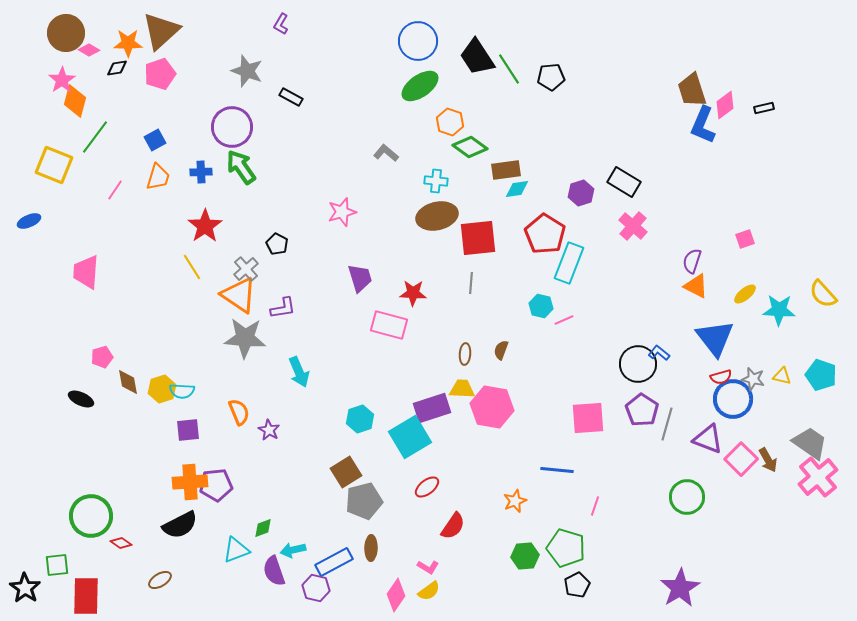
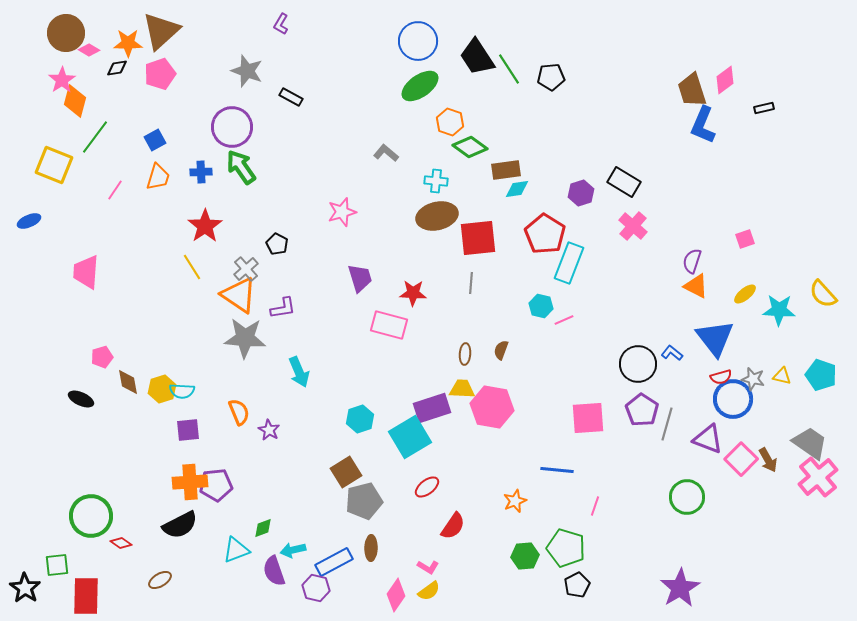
pink diamond at (725, 105): moved 25 px up
blue L-shape at (659, 353): moved 13 px right
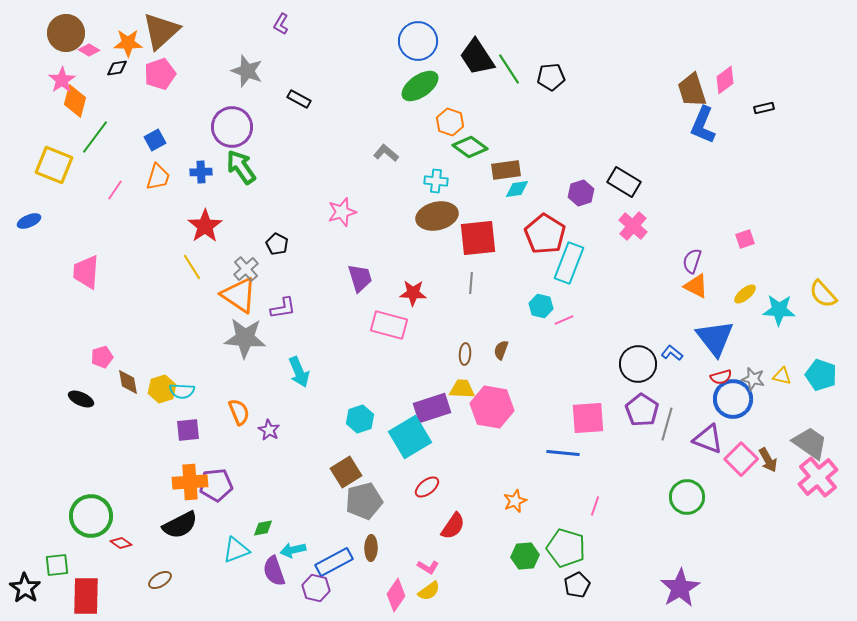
black rectangle at (291, 97): moved 8 px right, 2 px down
blue line at (557, 470): moved 6 px right, 17 px up
green diamond at (263, 528): rotated 10 degrees clockwise
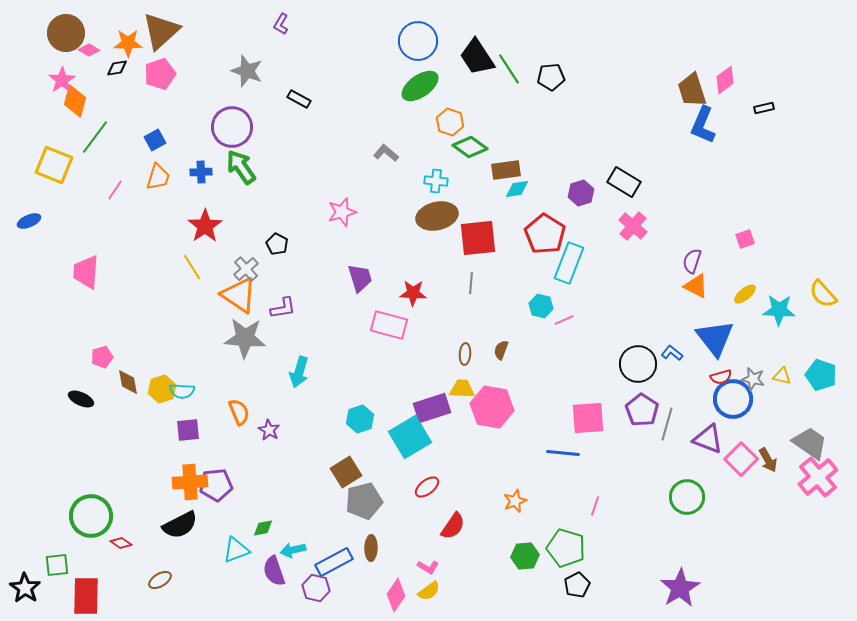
cyan arrow at (299, 372): rotated 40 degrees clockwise
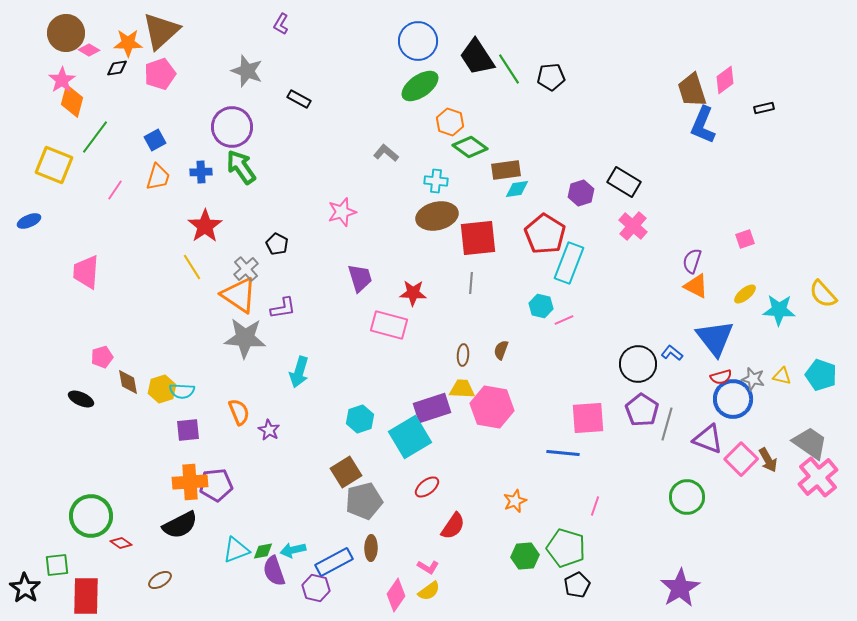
orange diamond at (75, 101): moved 3 px left
brown ellipse at (465, 354): moved 2 px left, 1 px down
green diamond at (263, 528): moved 23 px down
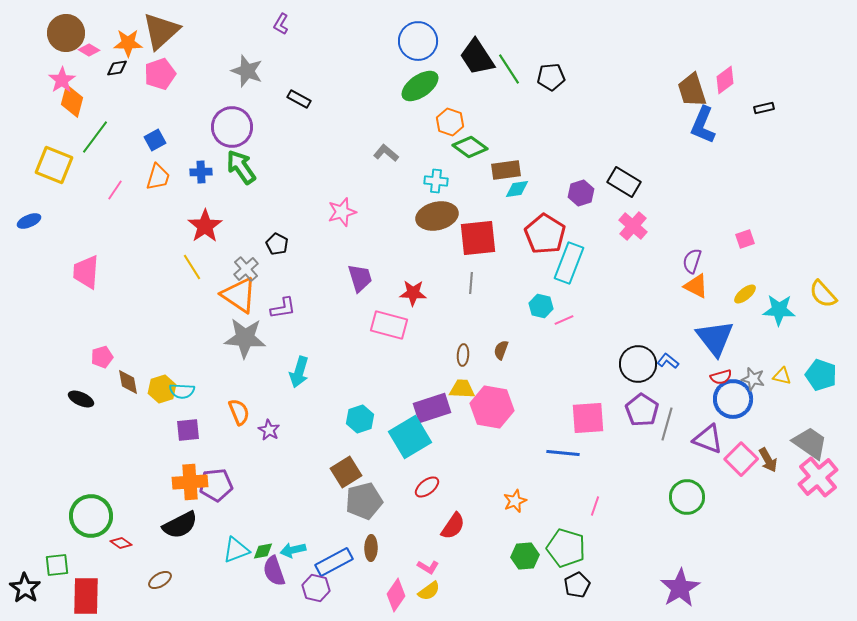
blue L-shape at (672, 353): moved 4 px left, 8 px down
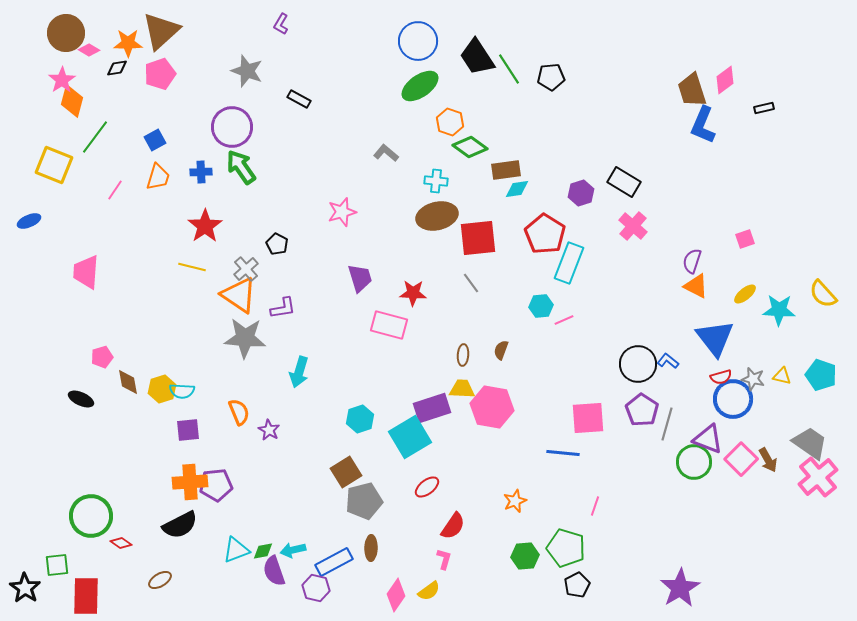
yellow line at (192, 267): rotated 44 degrees counterclockwise
gray line at (471, 283): rotated 40 degrees counterclockwise
cyan hexagon at (541, 306): rotated 20 degrees counterclockwise
green circle at (687, 497): moved 7 px right, 35 px up
pink L-shape at (428, 567): moved 16 px right, 8 px up; rotated 105 degrees counterclockwise
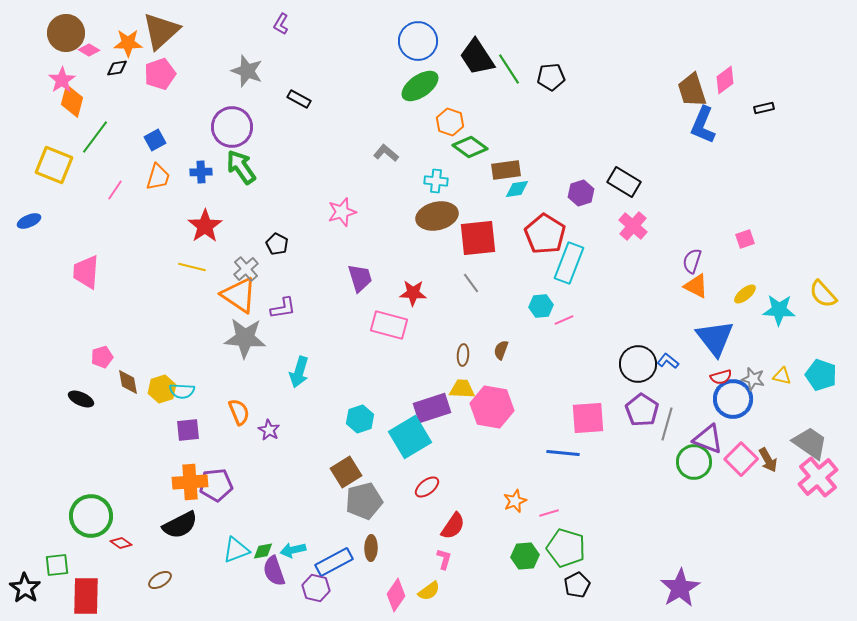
pink line at (595, 506): moved 46 px left, 7 px down; rotated 54 degrees clockwise
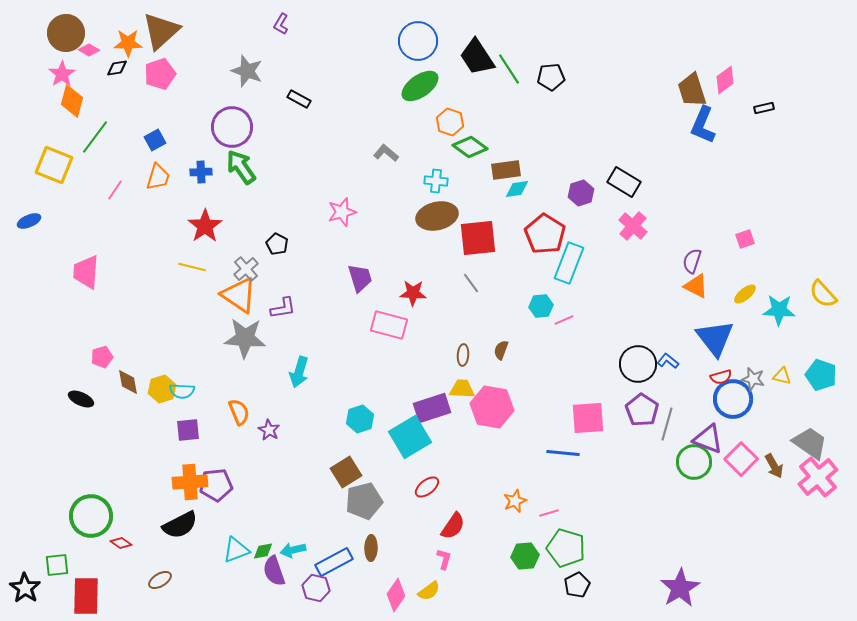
pink star at (62, 80): moved 6 px up
brown arrow at (768, 460): moved 6 px right, 6 px down
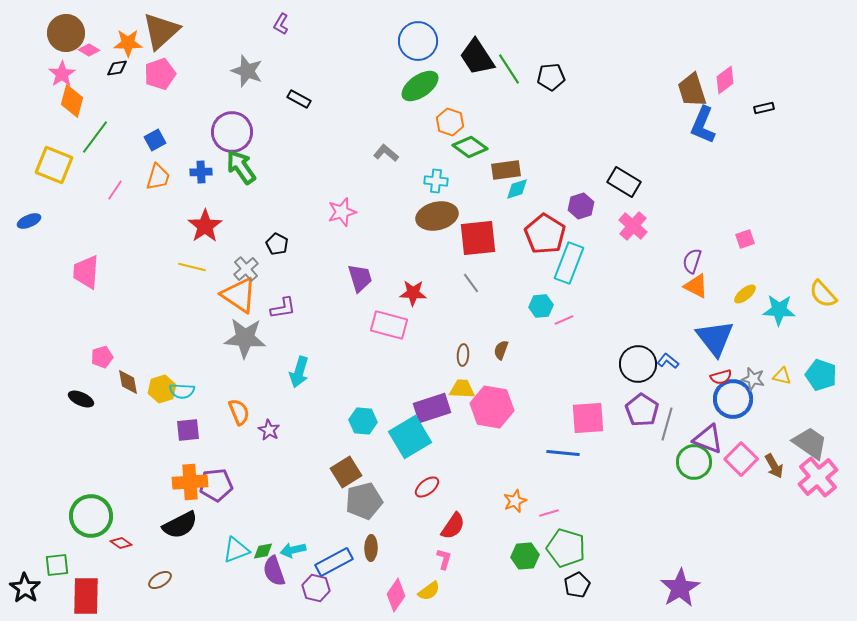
purple circle at (232, 127): moved 5 px down
cyan diamond at (517, 189): rotated 10 degrees counterclockwise
purple hexagon at (581, 193): moved 13 px down
cyan hexagon at (360, 419): moved 3 px right, 2 px down; rotated 24 degrees clockwise
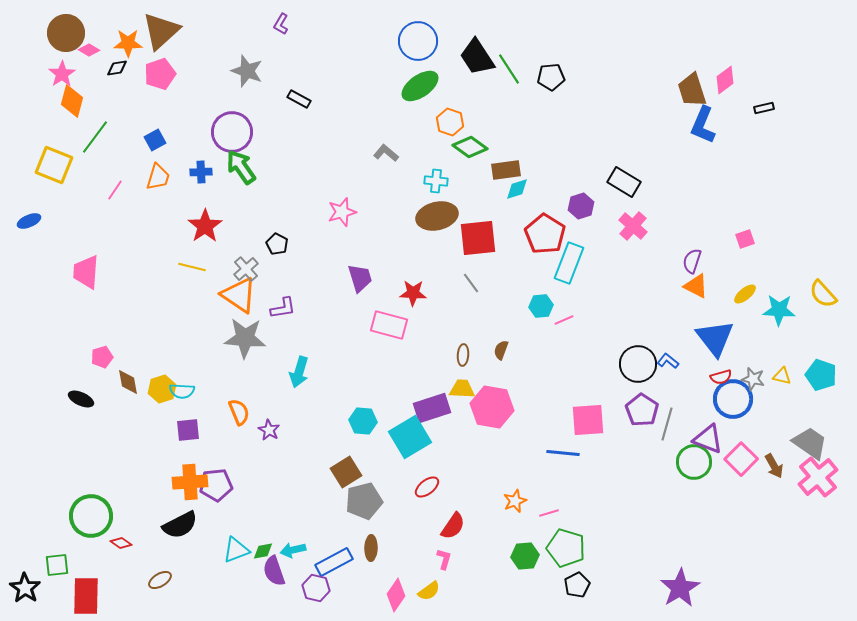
pink square at (588, 418): moved 2 px down
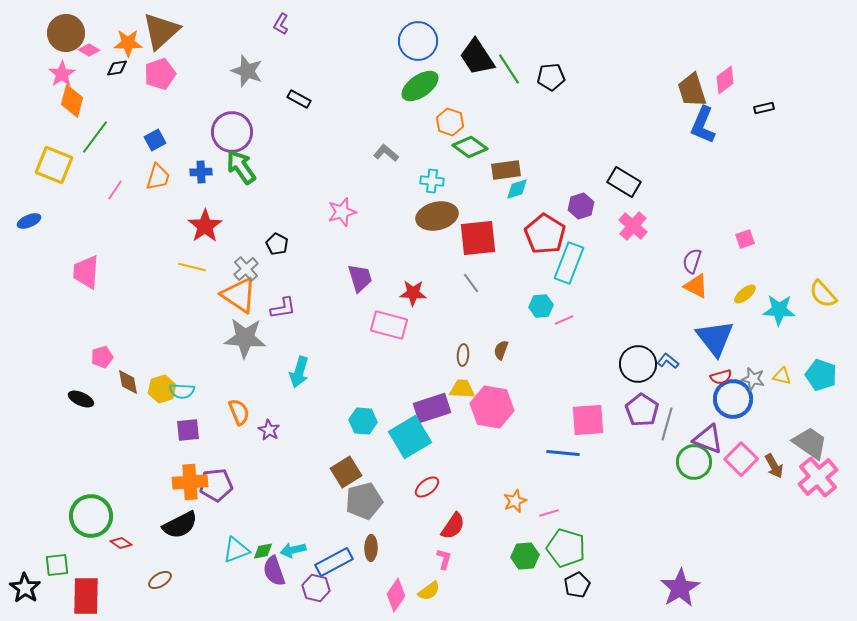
cyan cross at (436, 181): moved 4 px left
